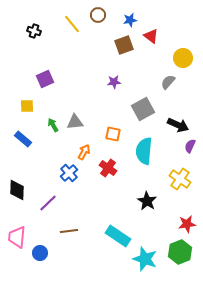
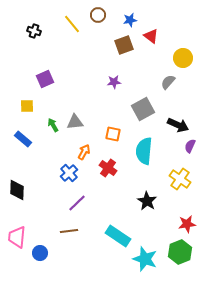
purple line: moved 29 px right
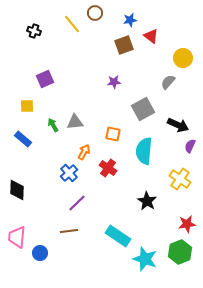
brown circle: moved 3 px left, 2 px up
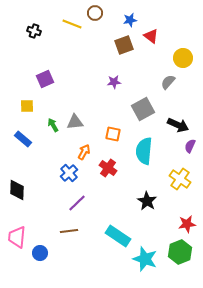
yellow line: rotated 30 degrees counterclockwise
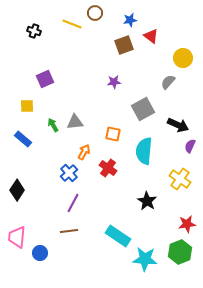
black diamond: rotated 30 degrees clockwise
purple line: moved 4 px left; rotated 18 degrees counterclockwise
cyan star: rotated 15 degrees counterclockwise
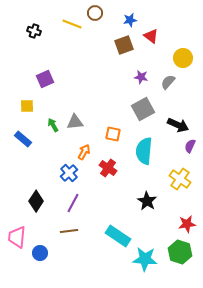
purple star: moved 27 px right, 5 px up; rotated 16 degrees clockwise
black diamond: moved 19 px right, 11 px down
green hexagon: rotated 20 degrees counterclockwise
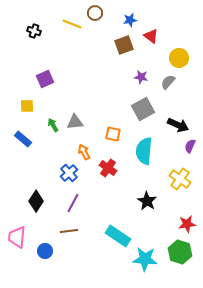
yellow circle: moved 4 px left
orange arrow: rotated 56 degrees counterclockwise
blue circle: moved 5 px right, 2 px up
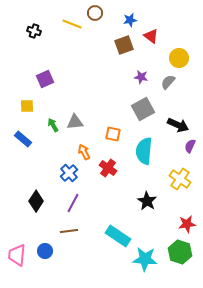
pink trapezoid: moved 18 px down
